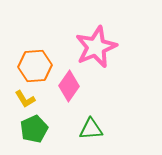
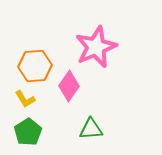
green pentagon: moved 6 px left, 3 px down; rotated 8 degrees counterclockwise
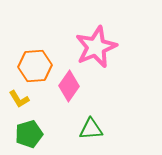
yellow L-shape: moved 6 px left
green pentagon: moved 1 px right, 2 px down; rotated 16 degrees clockwise
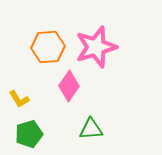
pink star: rotated 6 degrees clockwise
orange hexagon: moved 13 px right, 19 px up
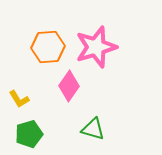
green triangle: moved 2 px right; rotated 20 degrees clockwise
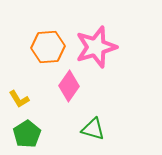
green pentagon: moved 2 px left; rotated 16 degrees counterclockwise
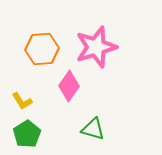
orange hexagon: moved 6 px left, 2 px down
yellow L-shape: moved 3 px right, 2 px down
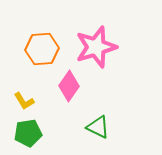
yellow L-shape: moved 2 px right
green triangle: moved 5 px right, 2 px up; rotated 10 degrees clockwise
green pentagon: moved 1 px right, 1 px up; rotated 24 degrees clockwise
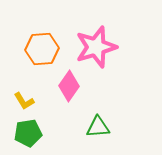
green triangle: rotated 30 degrees counterclockwise
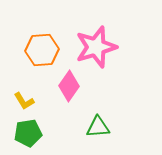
orange hexagon: moved 1 px down
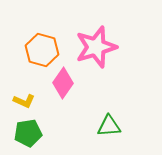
orange hexagon: rotated 20 degrees clockwise
pink diamond: moved 6 px left, 3 px up
yellow L-shape: rotated 35 degrees counterclockwise
green triangle: moved 11 px right, 1 px up
